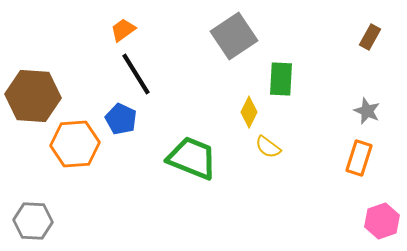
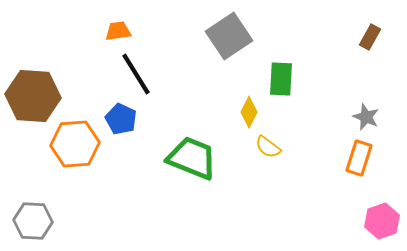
orange trapezoid: moved 5 px left, 1 px down; rotated 28 degrees clockwise
gray square: moved 5 px left
gray star: moved 1 px left, 6 px down
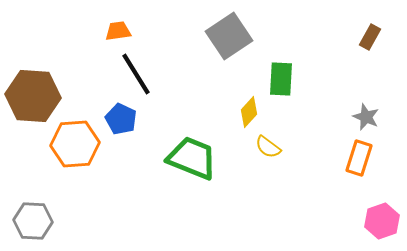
yellow diamond: rotated 16 degrees clockwise
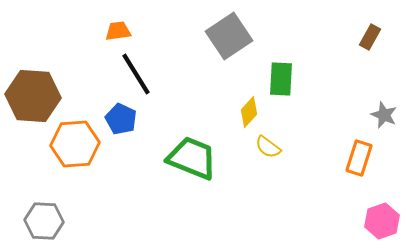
gray star: moved 18 px right, 2 px up
gray hexagon: moved 11 px right
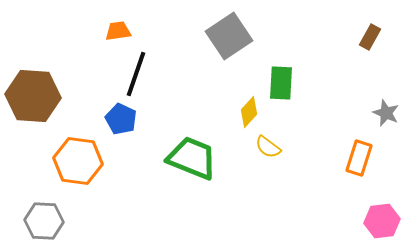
black line: rotated 51 degrees clockwise
green rectangle: moved 4 px down
gray star: moved 2 px right, 2 px up
orange hexagon: moved 3 px right, 17 px down; rotated 12 degrees clockwise
pink hexagon: rotated 12 degrees clockwise
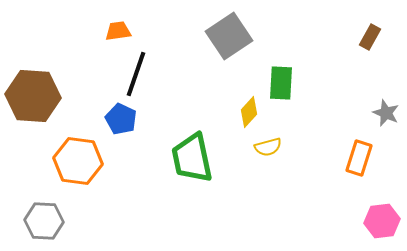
yellow semicircle: rotated 52 degrees counterclockwise
green trapezoid: rotated 124 degrees counterclockwise
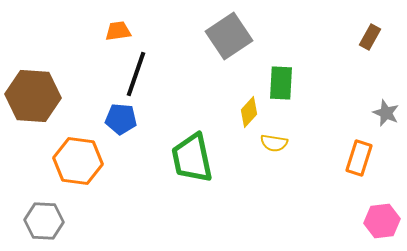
blue pentagon: rotated 20 degrees counterclockwise
yellow semicircle: moved 6 px right, 4 px up; rotated 24 degrees clockwise
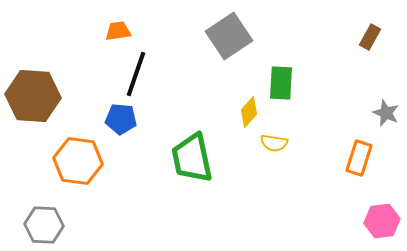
gray hexagon: moved 4 px down
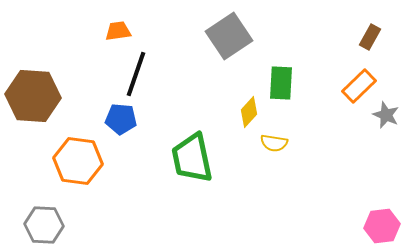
gray star: moved 2 px down
orange rectangle: moved 72 px up; rotated 28 degrees clockwise
pink hexagon: moved 5 px down
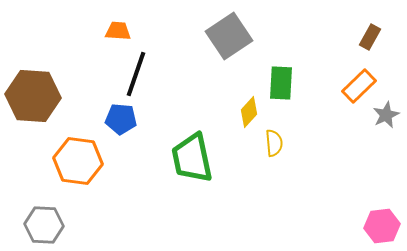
orange trapezoid: rotated 12 degrees clockwise
gray star: rotated 24 degrees clockwise
yellow semicircle: rotated 104 degrees counterclockwise
